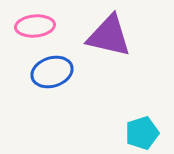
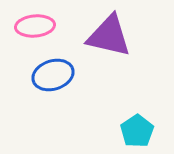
blue ellipse: moved 1 px right, 3 px down
cyan pentagon: moved 5 px left, 2 px up; rotated 16 degrees counterclockwise
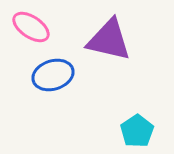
pink ellipse: moved 4 px left, 1 px down; rotated 39 degrees clockwise
purple triangle: moved 4 px down
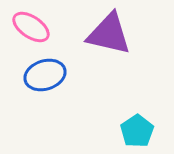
purple triangle: moved 6 px up
blue ellipse: moved 8 px left
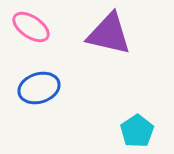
blue ellipse: moved 6 px left, 13 px down
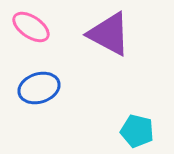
purple triangle: rotated 15 degrees clockwise
cyan pentagon: rotated 24 degrees counterclockwise
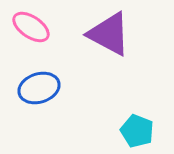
cyan pentagon: rotated 8 degrees clockwise
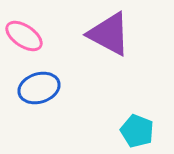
pink ellipse: moved 7 px left, 9 px down
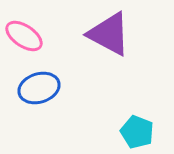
cyan pentagon: moved 1 px down
